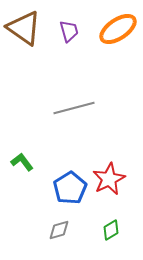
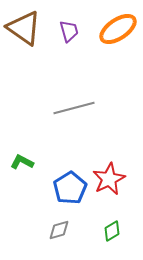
green L-shape: rotated 25 degrees counterclockwise
green diamond: moved 1 px right, 1 px down
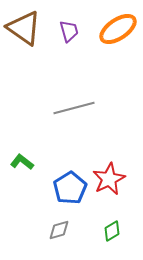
green L-shape: rotated 10 degrees clockwise
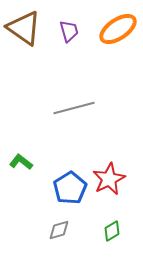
green L-shape: moved 1 px left
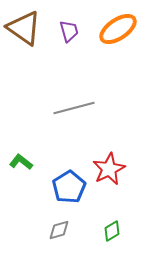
red star: moved 10 px up
blue pentagon: moved 1 px left, 1 px up
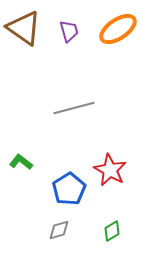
red star: moved 1 px right, 1 px down; rotated 16 degrees counterclockwise
blue pentagon: moved 2 px down
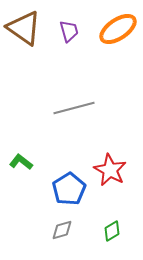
gray diamond: moved 3 px right
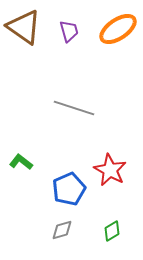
brown triangle: moved 1 px up
gray line: rotated 33 degrees clockwise
blue pentagon: rotated 8 degrees clockwise
